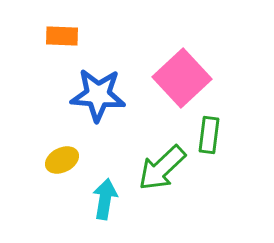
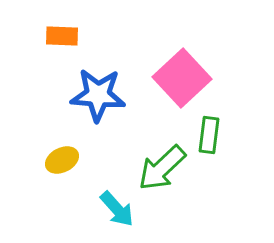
cyan arrow: moved 12 px right, 10 px down; rotated 129 degrees clockwise
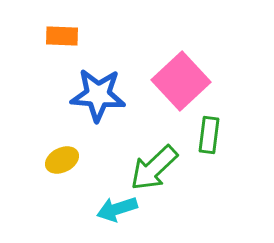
pink square: moved 1 px left, 3 px down
green arrow: moved 8 px left
cyan arrow: rotated 114 degrees clockwise
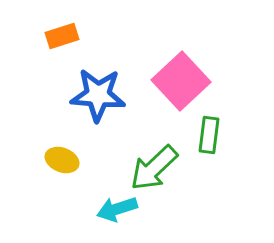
orange rectangle: rotated 20 degrees counterclockwise
yellow ellipse: rotated 48 degrees clockwise
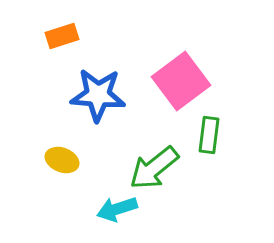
pink square: rotated 6 degrees clockwise
green arrow: rotated 4 degrees clockwise
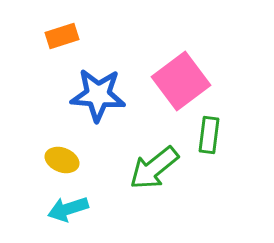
cyan arrow: moved 49 px left
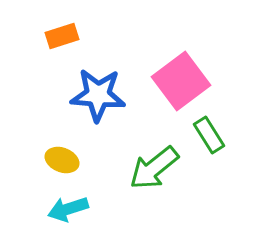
green rectangle: rotated 39 degrees counterclockwise
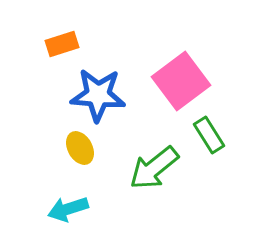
orange rectangle: moved 8 px down
yellow ellipse: moved 18 px right, 12 px up; rotated 40 degrees clockwise
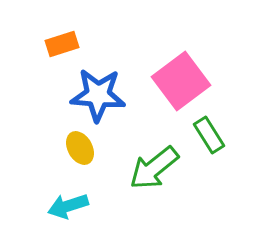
cyan arrow: moved 3 px up
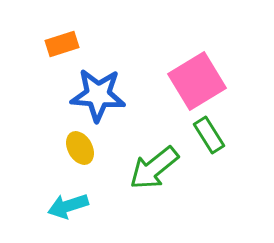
pink square: moved 16 px right; rotated 6 degrees clockwise
